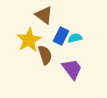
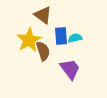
brown triangle: moved 1 px left
blue rectangle: rotated 30 degrees counterclockwise
brown semicircle: moved 2 px left, 4 px up
purple trapezoid: moved 2 px left
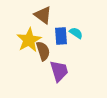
cyan semicircle: moved 1 px right, 5 px up; rotated 48 degrees clockwise
purple trapezoid: moved 11 px left, 2 px down; rotated 20 degrees clockwise
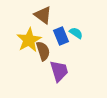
blue rectangle: rotated 18 degrees counterclockwise
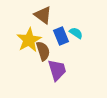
purple trapezoid: moved 2 px left, 1 px up
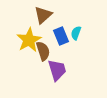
brown triangle: rotated 42 degrees clockwise
cyan semicircle: rotated 104 degrees counterclockwise
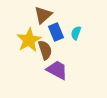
blue rectangle: moved 5 px left, 4 px up
brown semicircle: moved 2 px right, 1 px up
purple trapezoid: rotated 45 degrees counterclockwise
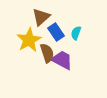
brown triangle: moved 2 px left, 2 px down
blue rectangle: rotated 12 degrees counterclockwise
brown semicircle: moved 2 px right, 3 px down
purple trapezoid: moved 5 px right, 10 px up
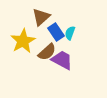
cyan semicircle: moved 6 px left
yellow star: moved 6 px left, 1 px down
brown semicircle: moved 1 px up; rotated 66 degrees clockwise
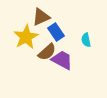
brown triangle: rotated 18 degrees clockwise
cyan semicircle: moved 16 px right, 7 px down; rotated 32 degrees counterclockwise
yellow star: moved 3 px right, 4 px up
